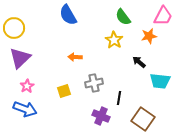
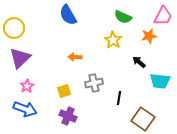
green semicircle: rotated 30 degrees counterclockwise
yellow star: moved 1 px left
purple cross: moved 33 px left
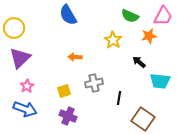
green semicircle: moved 7 px right, 1 px up
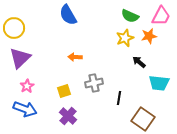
pink trapezoid: moved 2 px left
yellow star: moved 12 px right, 2 px up; rotated 18 degrees clockwise
cyan trapezoid: moved 1 px left, 2 px down
purple cross: rotated 18 degrees clockwise
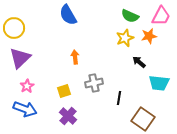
orange arrow: rotated 80 degrees clockwise
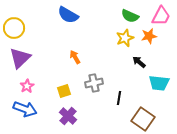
blue semicircle: rotated 30 degrees counterclockwise
orange arrow: rotated 24 degrees counterclockwise
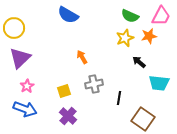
orange arrow: moved 7 px right
gray cross: moved 1 px down
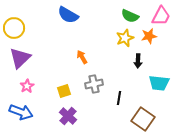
black arrow: moved 1 px left, 1 px up; rotated 128 degrees counterclockwise
blue arrow: moved 4 px left, 3 px down
